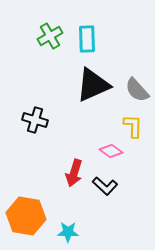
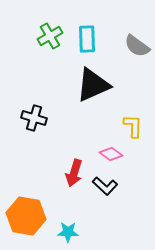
gray semicircle: moved 44 px up; rotated 12 degrees counterclockwise
black cross: moved 1 px left, 2 px up
pink diamond: moved 3 px down
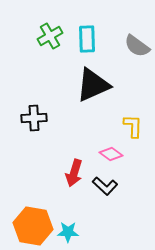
black cross: rotated 20 degrees counterclockwise
orange hexagon: moved 7 px right, 10 px down
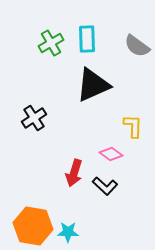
green cross: moved 1 px right, 7 px down
black cross: rotated 30 degrees counterclockwise
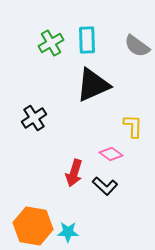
cyan rectangle: moved 1 px down
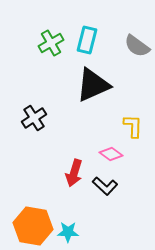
cyan rectangle: rotated 16 degrees clockwise
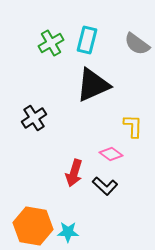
gray semicircle: moved 2 px up
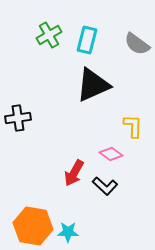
green cross: moved 2 px left, 8 px up
black cross: moved 16 px left; rotated 25 degrees clockwise
red arrow: rotated 12 degrees clockwise
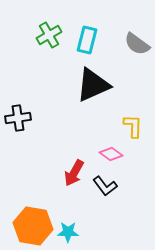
black L-shape: rotated 10 degrees clockwise
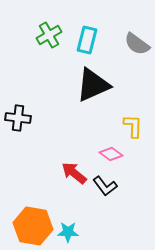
black cross: rotated 15 degrees clockwise
red arrow: rotated 100 degrees clockwise
